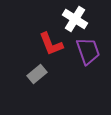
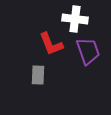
white cross: rotated 25 degrees counterclockwise
gray rectangle: moved 1 px right, 1 px down; rotated 48 degrees counterclockwise
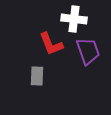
white cross: moved 1 px left
gray rectangle: moved 1 px left, 1 px down
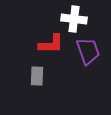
red L-shape: rotated 68 degrees counterclockwise
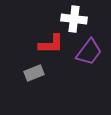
purple trapezoid: moved 1 px right, 1 px down; rotated 56 degrees clockwise
gray rectangle: moved 3 px left, 3 px up; rotated 66 degrees clockwise
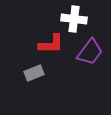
purple trapezoid: moved 1 px right
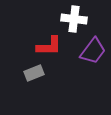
red L-shape: moved 2 px left, 2 px down
purple trapezoid: moved 3 px right, 1 px up
